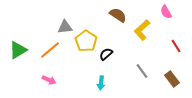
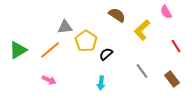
brown semicircle: moved 1 px left
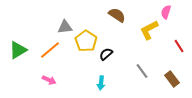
pink semicircle: rotated 48 degrees clockwise
yellow L-shape: moved 7 px right; rotated 15 degrees clockwise
red line: moved 3 px right
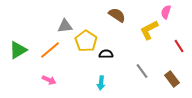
gray triangle: moved 1 px up
black semicircle: rotated 40 degrees clockwise
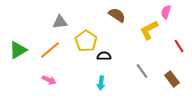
gray triangle: moved 5 px left, 4 px up
black semicircle: moved 2 px left, 2 px down
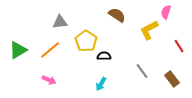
cyan arrow: moved 1 px down; rotated 24 degrees clockwise
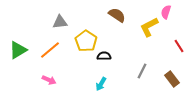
yellow L-shape: moved 3 px up
gray line: rotated 63 degrees clockwise
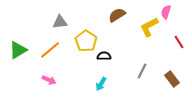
brown semicircle: rotated 66 degrees counterclockwise
red line: moved 4 px up
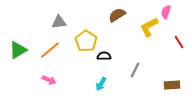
gray triangle: moved 1 px left
gray line: moved 7 px left, 1 px up
brown rectangle: moved 6 px down; rotated 56 degrees counterclockwise
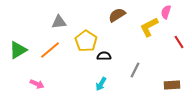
pink arrow: moved 12 px left, 4 px down
